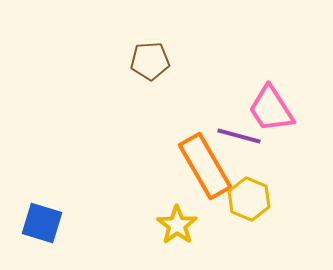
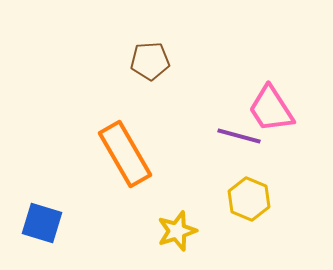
orange rectangle: moved 80 px left, 12 px up
yellow star: moved 6 px down; rotated 18 degrees clockwise
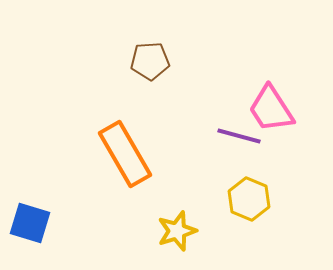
blue square: moved 12 px left
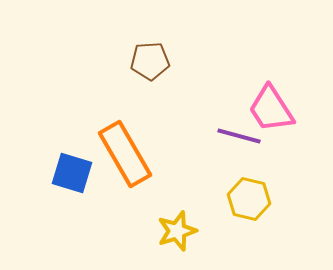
yellow hexagon: rotated 9 degrees counterclockwise
blue square: moved 42 px right, 50 px up
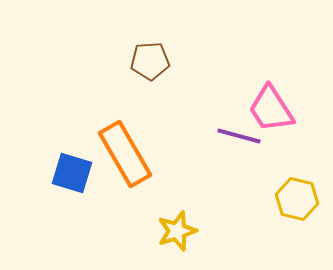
yellow hexagon: moved 48 px right
